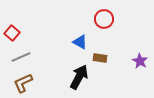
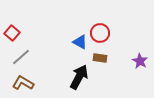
red circle: moved 4 px left, 14 px down
gray line: rotated 18 degrees counterclockwise
brown L-shape: rotated 55 degrees clockwise
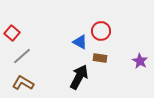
red circle: moved 1 px right, 2 px up
gray line: moved 1 px right, 1 px up
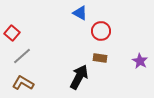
blue triangle: moved 29 px up
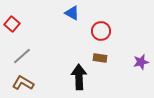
blue triangle: moved 8 px left
red square: moved 9 px up
purple star: moved 1 px right, 1 px down; rotated 28 degrees clockwise
black arrow: rotated 30 degrees counterclockwise
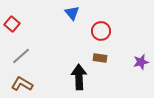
blue triangle: rotated 21 degrees clockwise
gray line: moved 1 px left
brown L-shape: moved 1 px left, 1 px down
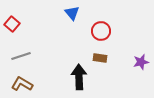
gray line: rotated 24 degrees clockwise
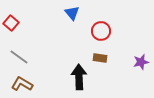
red square: moved 1 px left, 1 px up
gray line: moved 2 px left, 1 px down; rotated 54 degrees clockwise
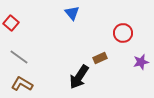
red circle: moved 22 px right, 2 px down
brown rectangle: rotated 32 degrees counterclockwise
black arrow: rotated 145 degrees counterclockwise
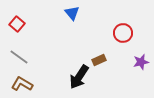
red square: moved 6 px right, 1 px down
brown rectangle: moved 1 px left, 2 px down
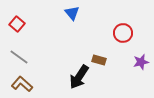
brown rectangle: rotated 40 degrees clockwise
brown L-shape: rotated 10 degrees clockwise
